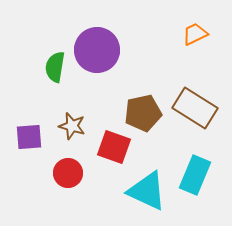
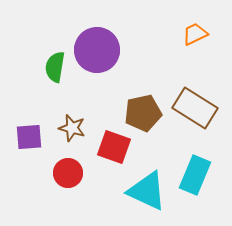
brown star: moved 2 px down
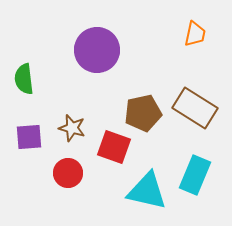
orange trapezoid: rotated 128 degrees clockwise
green semicircle: moved 31 px left, 12 px down; rotated 16 degrees counterclockwise
cyan triangle: rotated 12 degrees counterclockwise
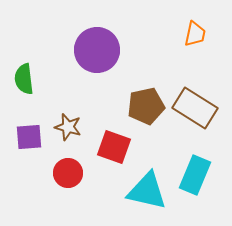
brown pentagon: moved 3 px right, 7 px up
brown star: moved 4 px left, 1 px up
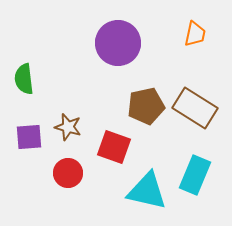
purple circle: moved 21 px right, 7 px up
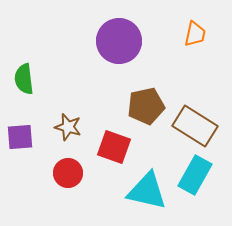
purple circle: moved 1 px right, 2 px up
brown rectangle: moved 18 px down
purple square: moved 9 px left
cyan rectangle: rotated 6 degrees clockwise
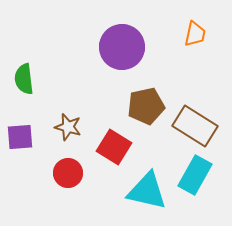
purple circle: moved 3 px right, 6 px down
red square: rotated 12 degrees clockwise
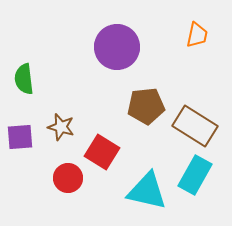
orange trapezoid: moved 2 px right, 1 px down
purple circle: moved 5 px left
brown pentagon: rotated 6 degrees clockwise
brown star: moved 7 px left
red square: moved 12 px left, 5 px down
red circle: moved 5 px down
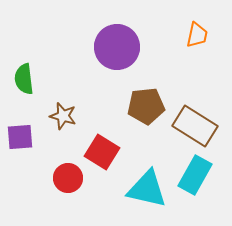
brown star: moved 2 px right, 11 px up
cyan triangle: moved 2 px up
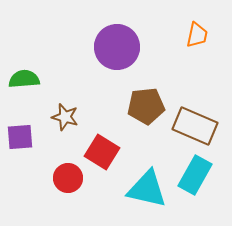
green semicircle: rotated 92 degrees clockwise
brown star: moved 2 px right, 1 px down
brown rectangle: rotated 9 degrees counterclockwise
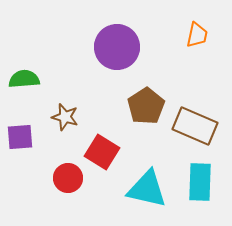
brown pentagon: rotated 27 degrees counterclockwise
cyan rectangle: moved 5 px right, 7 px down; rotated 27 degrees counterclockwise
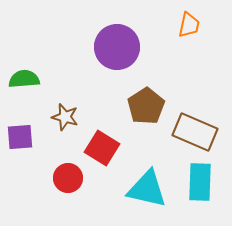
orange trapezoid: moved 8 px left, 10 px up
brown rectangle: moved 6 px down
red square: moved 4 px up
